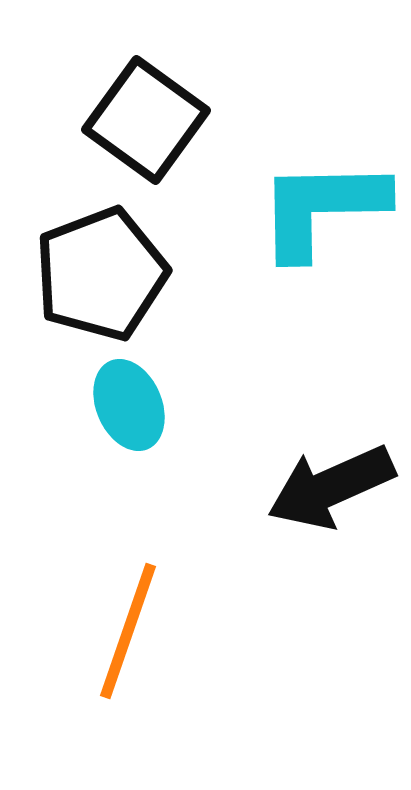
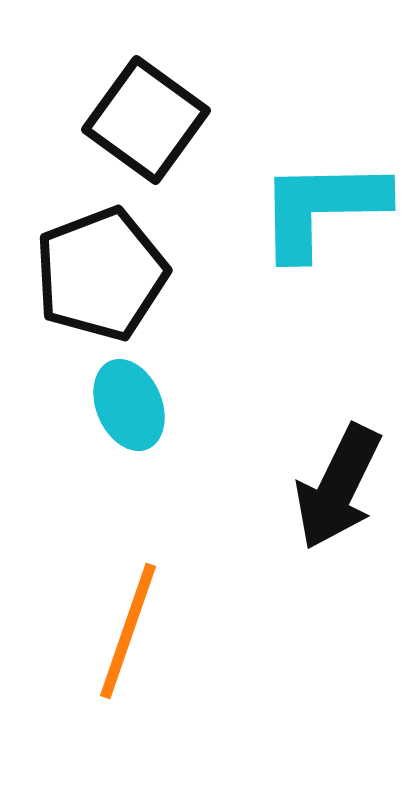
black arrow: moved 7 px right; rotated 40 degrees counterclockwise
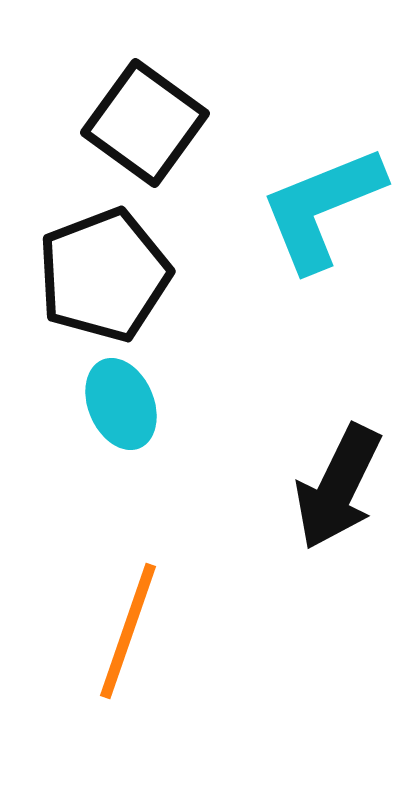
black square: moved 1 px left, 3 px down
cyan L-shape: rotated 21 degrees counterclockwise
black pentagon: moved 3 px right, 1 px down
cyan ellipse: moved 8 px left, 1 px up
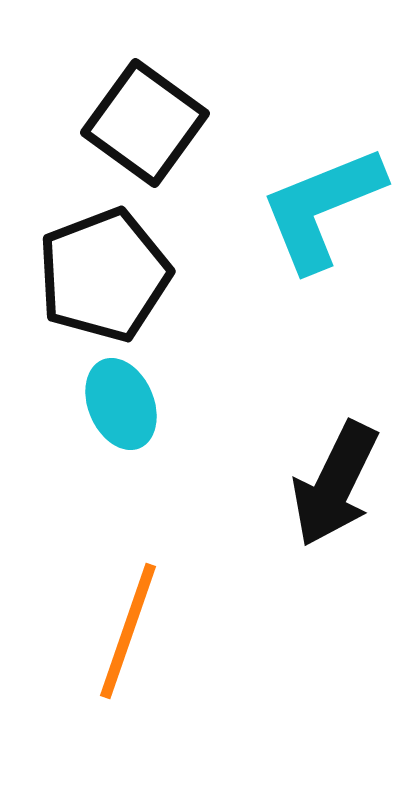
black arrow: moved 3 px left, 3 px up
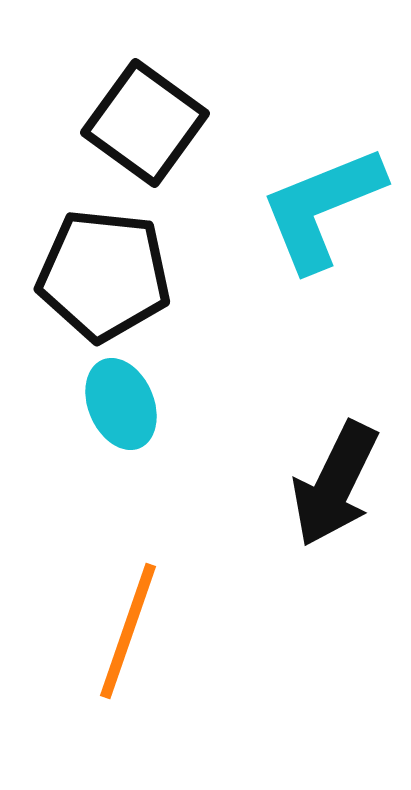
black pentagon: rotated 27 degrees clockwise
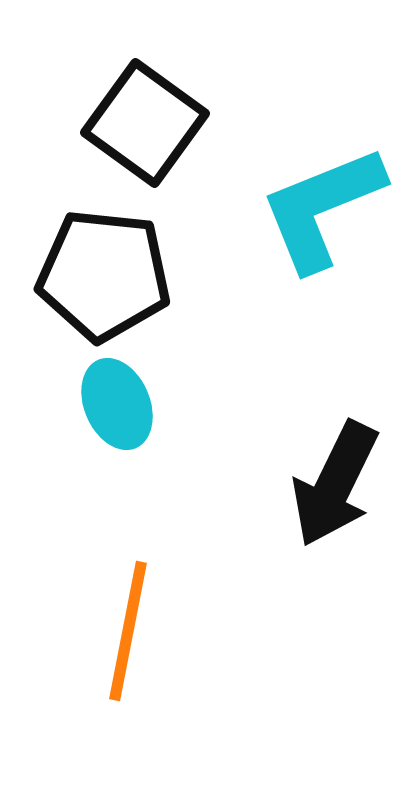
cyan ellipse: moved 4 px left
orange line: rotated 8 degrees counterclockwise
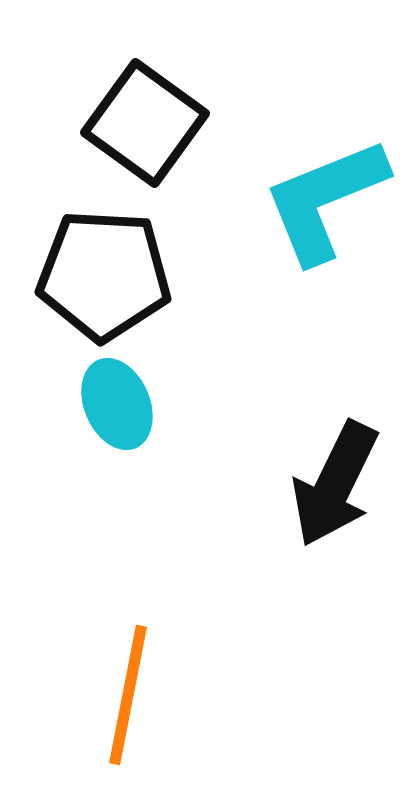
cyan L-shape: moved 3 px right, 8 px up
black pentagon: rotated 3 degrees counterclockwise
orange line: moved 64 px down
